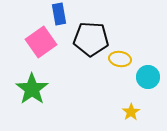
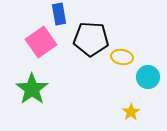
yellow ellipse: moved 2 px right, 2 px up
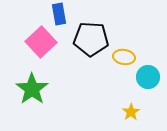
pink square: rotated 8 degrees counterclockwise
yellow ellipse: moved 2 px right
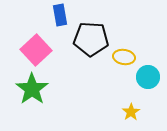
blue rectangle: moved 1 px right, 1 px down
pink square: moved 5 px left, 8 px down
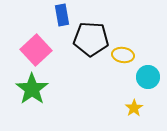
blue rectangle: moved 2 px right
yellow ellipse: moved 1 px left, 2 px up
yellow star: moved 3 px right, 4 px up
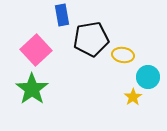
black pentagon: rotated 12 degrees counterclockwise
yellow star: moved 1 px left, 11 px up
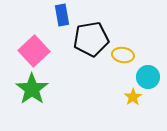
pink square: moved 2 px left, 1 px down
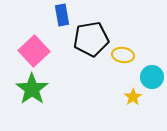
cyan circle: moved 4 px right
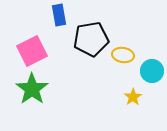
blue rectangle: moved 3 px left
pink square: moved 2 px left; rotated 16 degrees clockwise
cyan circle: moved 6 px up
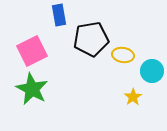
green star: rotated 8 degrees counterclockwise
